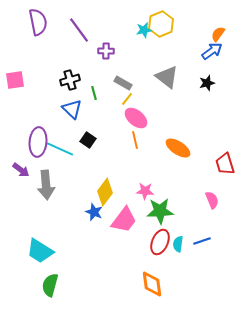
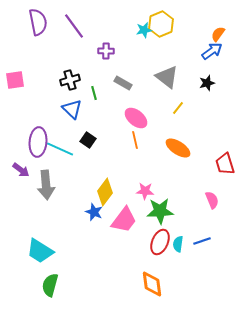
purple line: moved 5 px left, 4 px up
yellow line: moved 51 px right, 9 px down
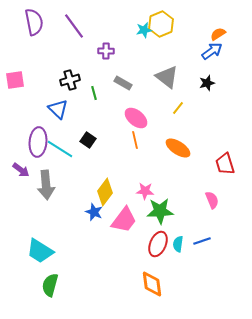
purple semicircle: moved 4 px left
orange semicircle: rotated 21 degrees clockwise
blue triangle: moved 14 px left
cyan line: rotated 8 degrees clockwise
red ellipse: moved 2 px left, 2 px down
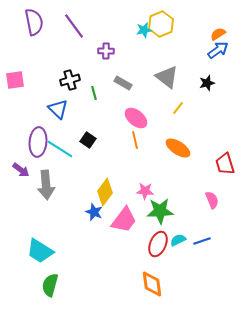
blue arrow: moved 6 px right, 1 px up
cyan semicircle: moved 4 px up; rotated 56 degrees clockwise
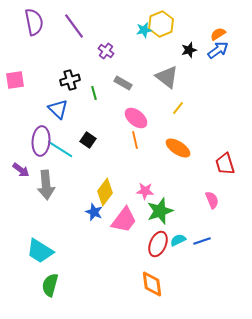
purple cross: rotated 35 degrees clockwise
black star: moved 18 px left, 33 px up
purple ellipse: moved 3 px right, 1 px up
green star: rotated 16 degrees counterclockwise
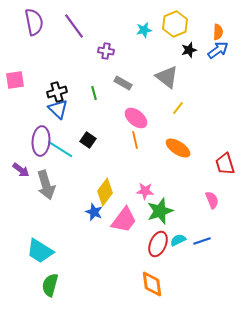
yellow hexagon: moved 14 px right
orange semicircle: moved 2 px up; rotated 126 degrees clockwise
purple cross: rotated 28 degrees counterclockwise
black cross: moved 13 px left, 12 px down
gray arrow: rotated 12 degrees counterclockwise
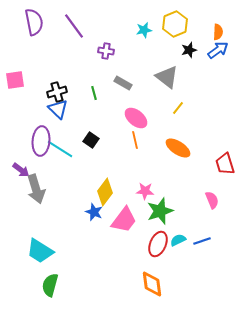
black square: moved 3 px right
gray arrow: moved 10 px left, 4 px down
